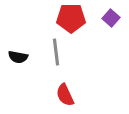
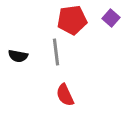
red pentagon: moved 1 px right, 2 px down; rotated 8 degrees counterclockwise
black semicircle: moved 1 px up
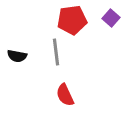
black semicircle: moved 1 px left
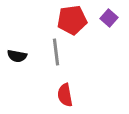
purple square: moved 2 px left
red semicircle: rotated 15 degrees clockwise
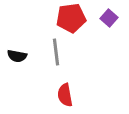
red pentagon: moved 1 px left, 2 px up
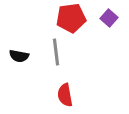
black semicircle: moved 2 px right
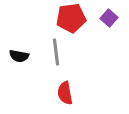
red semicircle: moved 2 px up
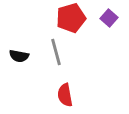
red pentagon: rotated 8 degrees counterclockwise
gray line: rotated 8 degrees counterclockwise
red semicircle: moved 2 px down
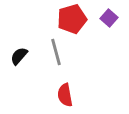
red pentagon: moved 1 px right, 1 px down
black semicircle: rotated 120 degrees clockwise
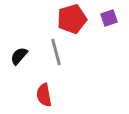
purple square: rotated 30 degrees clockwise
red semicircle: moved 21 px left
